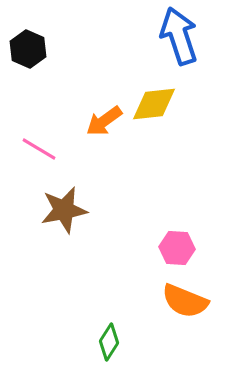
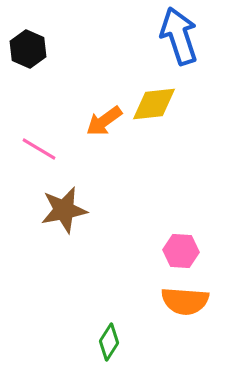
pink hexagon: moved 4 px right, 3 px down
orange semicircle: rotated 18 degrees counterclockwise
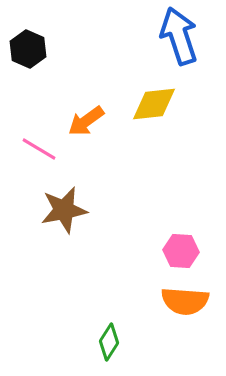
orange arrow: moved 18 px left
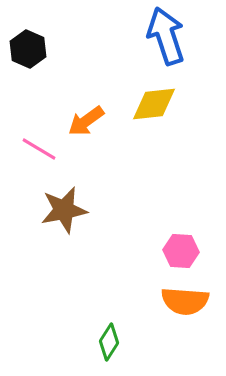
blue arrow: moved 13 px left
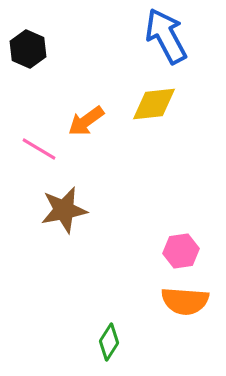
blue arrow: rotated 10 degrees counterclockwise
pink hexagon: rotated 12 degrees counterclockwise
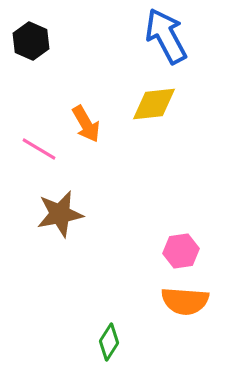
black hexagon: moved 3 px right, 8 px up
orange arrow: moved 3 px down; rotated 84 degrees counterclockwise
brown star: moved 4 px left, 4 px down
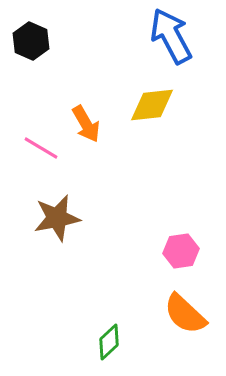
blue arrow: moved 5 px right
yellow diamond: moved 2 px left, 1 px down
pink line: moved 2 px right, 1 px up
brown star: moved 3 px left, 4 px down
orange semicircle: moved 13 px down; rotated 39 degrees clockwise
green diamond: rotated 15 degrees clockwise
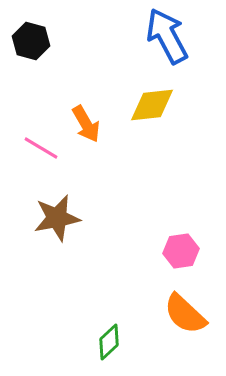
blue arrow: moved 4 px left
black hexagon: rotated 9 degrees counterclockwise
